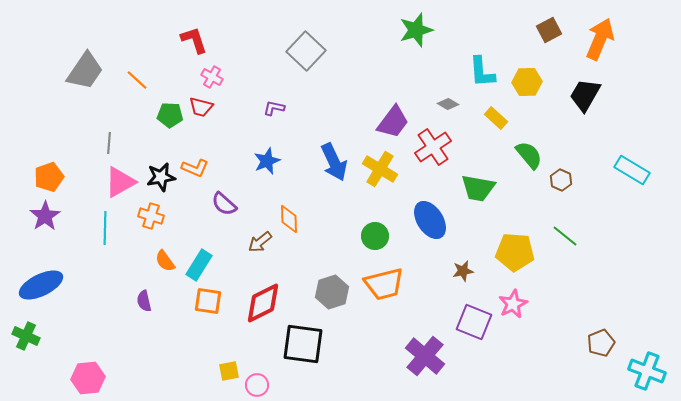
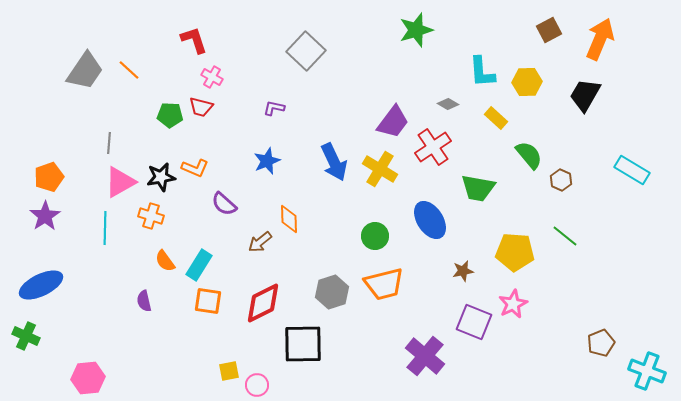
orange line at (137, 80): moved 8 px left, 10 px up
black square at (303, 344): rotated 9 degrees counterclockwise
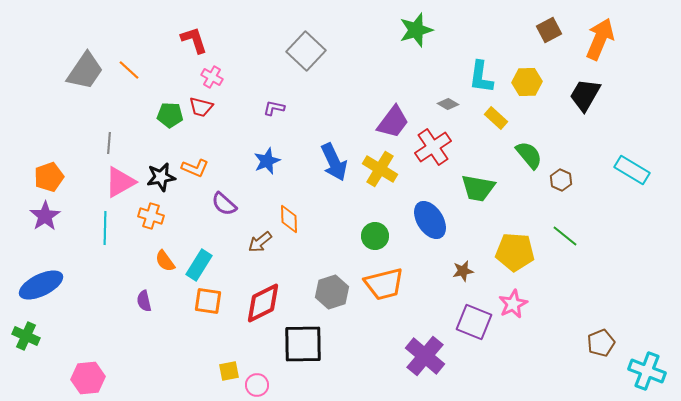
cyan L-shape at (482, 72): moved 1 px left, 5 px down; rotated 12 degrees clockwise
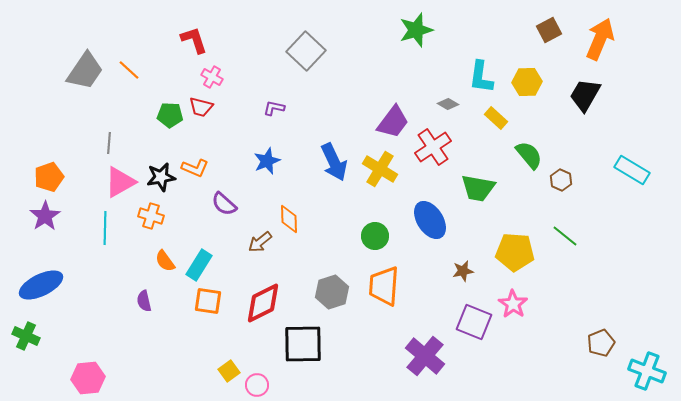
orange trapezoid at (384, 284): moved 2 px down; rotated 108 degrees clockwise
pink star at (513, 304): rotated 12 degrees counterclockwise
yellow square at (229, 371): rotated 25 degrees counterclockwise
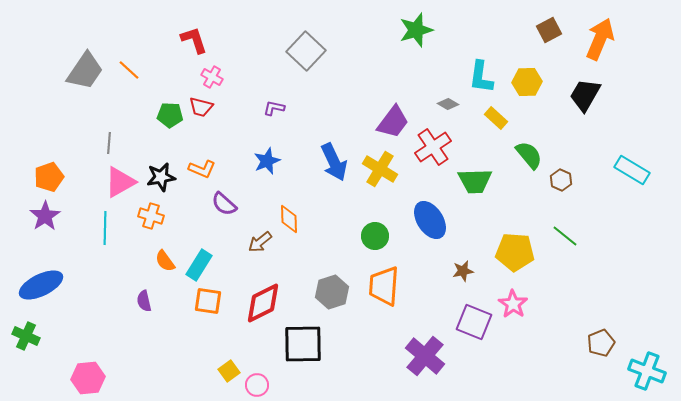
orange L-shape at (195, 168): moved 7 px right, 1 px down
green trapezoid at (478, 188): moved 3 px left, 7 px up; rotated 12 degrees counterclockwise
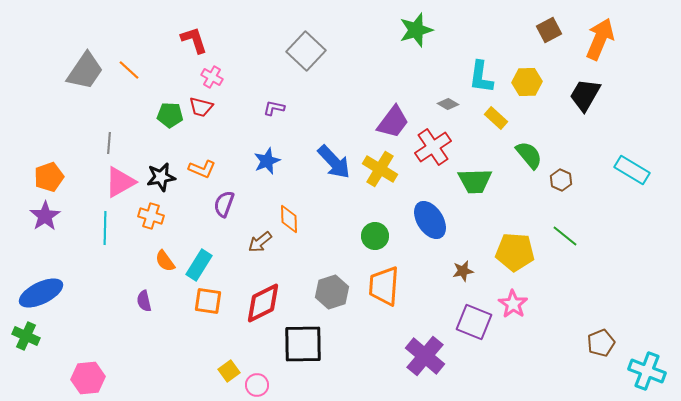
blue arrow at (334, 162): rotated 18 degrees counterclockwise
purple semicircle at (224, 204): rotated 68 degrees clockwise
blue ellipse at (41, 285): moved 8 px down
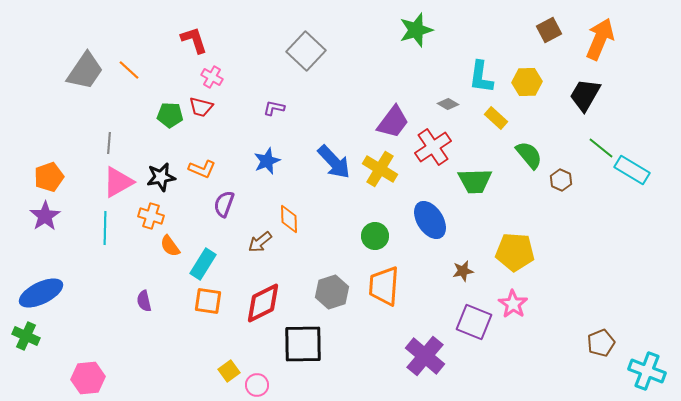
pink triangle at (120, 182): moved 2 px left
green line at (565, 236): moved 36 px right, 88 px up
orange semicircle at (165, 261): moved 5 px right, 15 px up
cyan rectangle at (199, 265): moved 4 px right, 1 px up
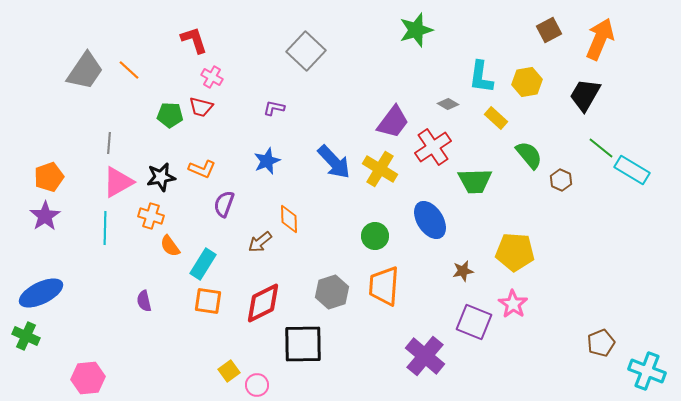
yellow hexagon at (527, 82): rotated 8 degrees counterclockwise
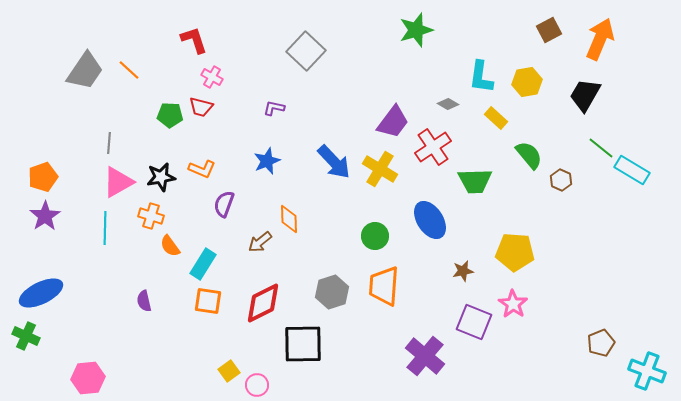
orange pentagon at (49, 177): moved 6 px left
